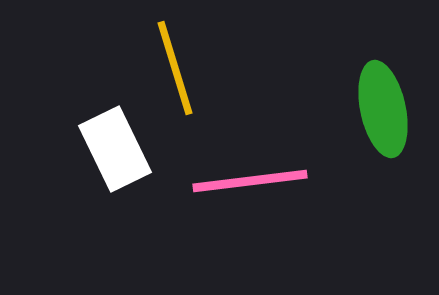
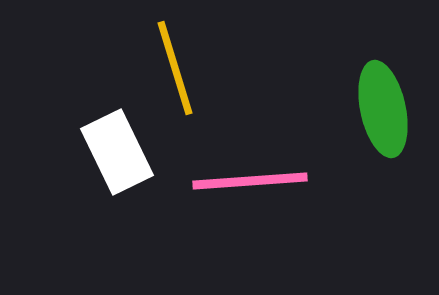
white rectangle: moved 2 px right, 3 px down
pink line: rotated 3 degrees clockwise
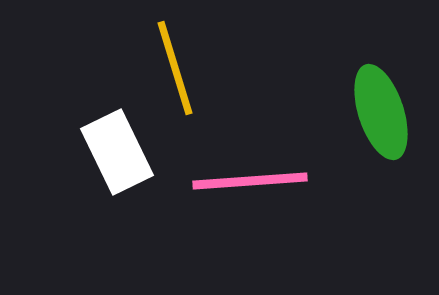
green ellipse: moved 2 px left, 3 px down; rotated 6 degrees counterclockwise
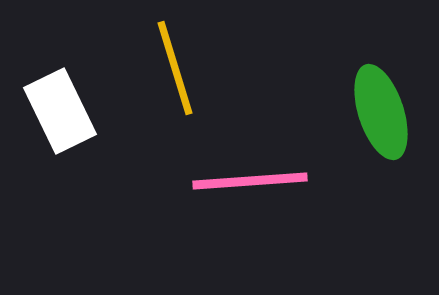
white rectangle: moved 57 px left, 41 px up
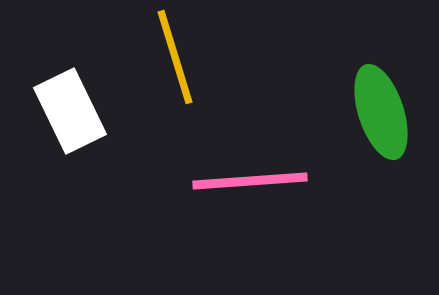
yellow line: moved 11 px up
white rectangle: moved 10 px right
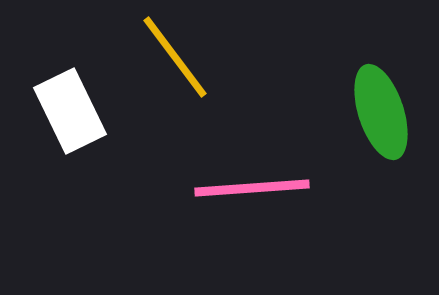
yellow line: rotated 20 degrees counterclockwise
pink line: moved 2 px right, 7 px down
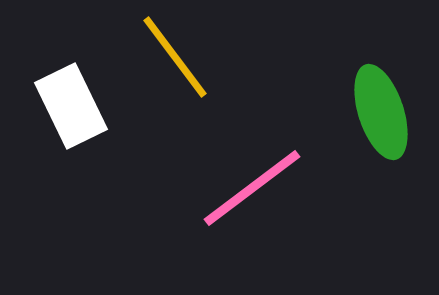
white rectangle: moved 1 px right, 5 px up
pink line: rotated 33 degrees counterclockwise
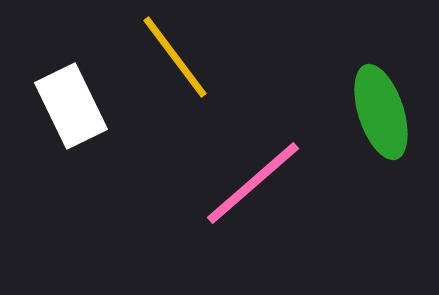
pink line: moved 1 px right, 5 px up; rotated 4 degrees counterclockwise
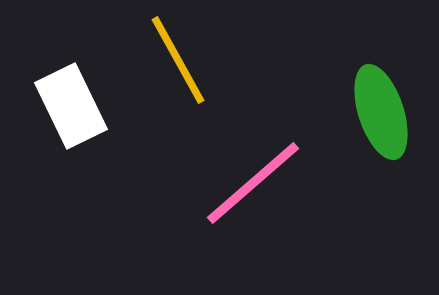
yellow line: moved 3 px right, 3 px down; rotated 8 degrees clockwise
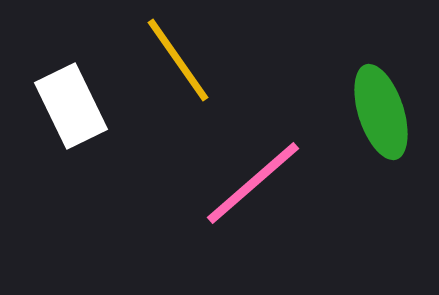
yellow line: rotated 6 degrees counterclockwise
